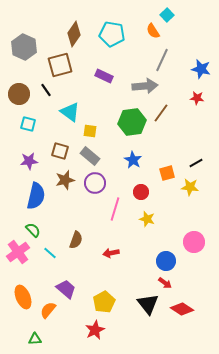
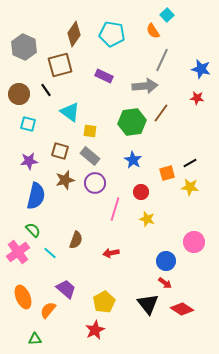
black line at (196, 163): moved 6 px left
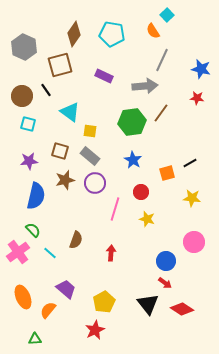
brown circle at (19, 94): moved 3 px right, 2 px down
yellow star at (190, 187): moved 2 px right, 11 px down
red arrow at (111, 253): rotated 105 degrees clockwise
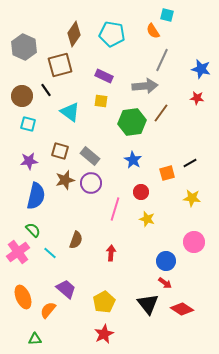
cyan square at (167, 15): rotated 32 degrees counterclockwise
yellow square at (90, 131): moved 11 px right, 30 px up
purple circle at (95, 183): moved 4 px left
red star at (95, 330): moved 9 px right, 4 px down
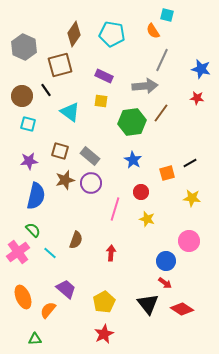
pink circle at (194, 242): moved 5 px left, 1 px up
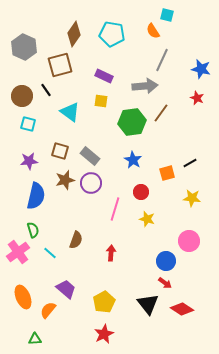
red star at (197, 98): rotated 16 degrees clockwise
green semicircle at (33, 230): rotated 28 degrees clockwise
